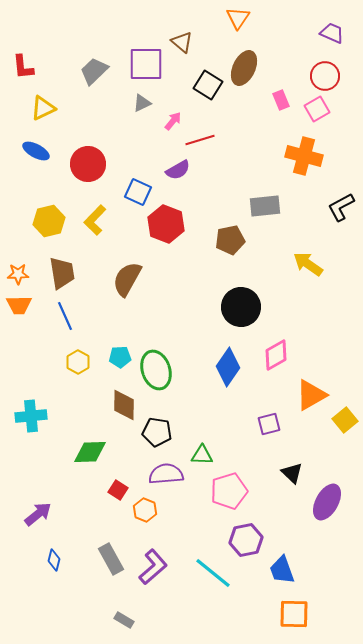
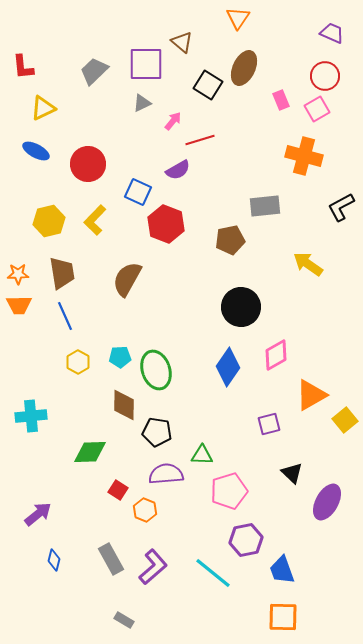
orange square at (294, 614): moved 11 px left, 3 px down
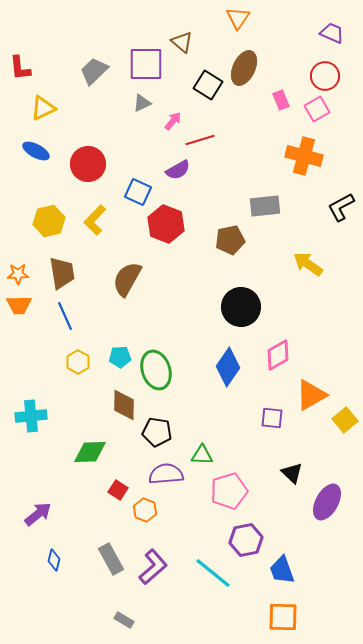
red L-shape at (23, 67): moved 3 px left, 1 px down
pink diamond at (276, 355): moved 2 px right
purple square at (269, 424): moved 3 px right, 6 px up; rotated 20 degrees clockwise
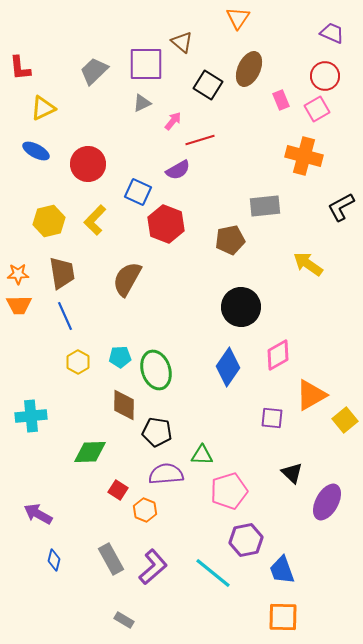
brown ellipse at (244, 68): moved 5 px right, 1 px down
purple arrow at (38, 514): rotated 112 degrees counterclockwise
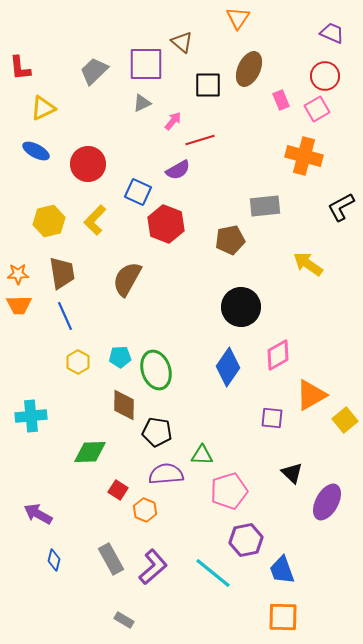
black square at (208, 85): rotated 32 degrees counterclockwise
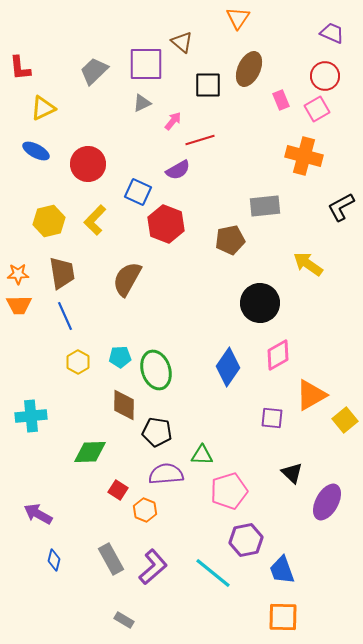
black circle at (241, 307): moved 19 px right, 4 px up
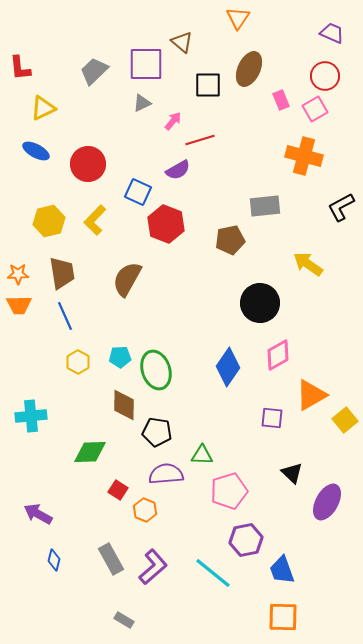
pink square at (317, 109): moved 2 px left
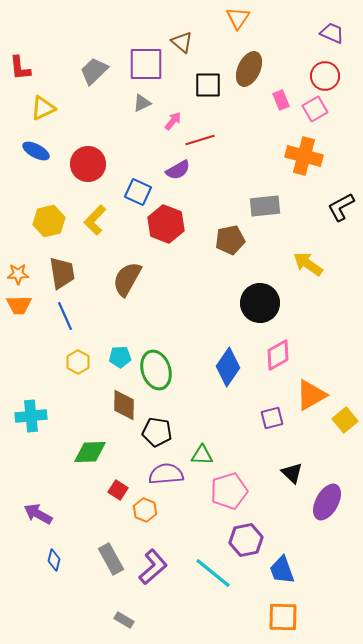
purple square at (272, 418): rotated 20 degrees counterclockwise
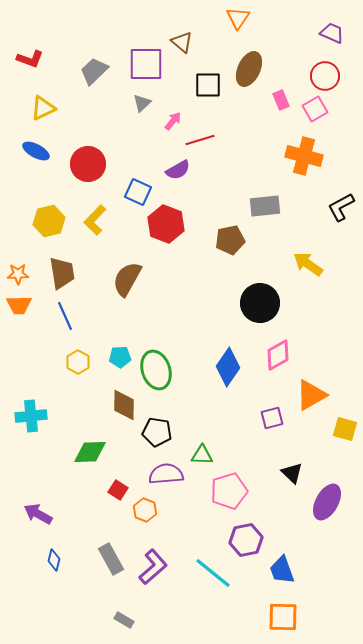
red L-shape at (20, 68): moved 10 px right, 9 px up; rotated 64 degrees counterclockwise
gray triangle at (142, 103): rotated 18 degrees counterclockwise
yellow square at (345, 420): moved 9 px down; rotated 35 degrees counterclockwise
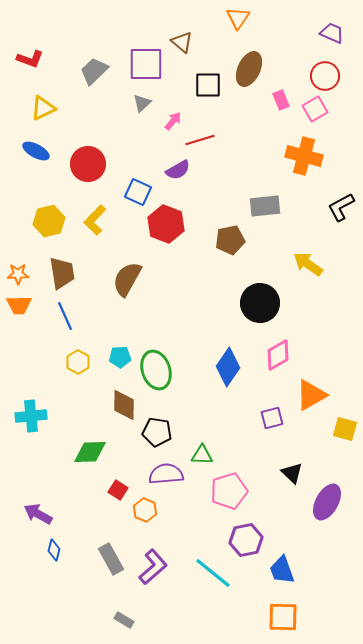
blue diamond at (54, 560): moved 10 px up
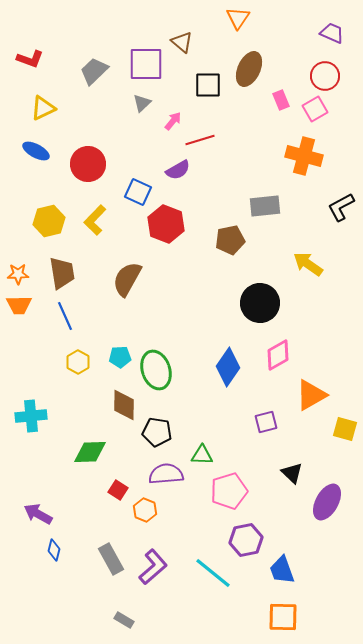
purple square at (272, 418): moved 6 px left, 4 px down
